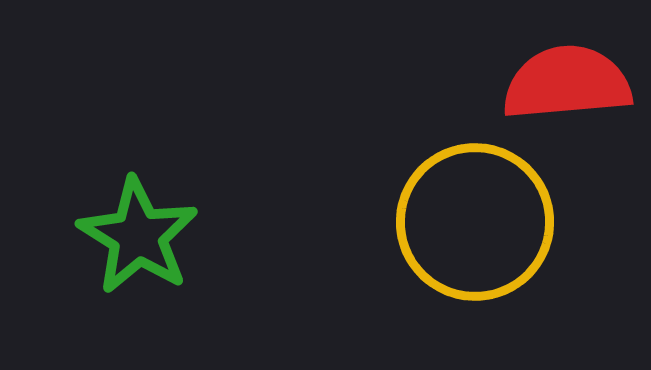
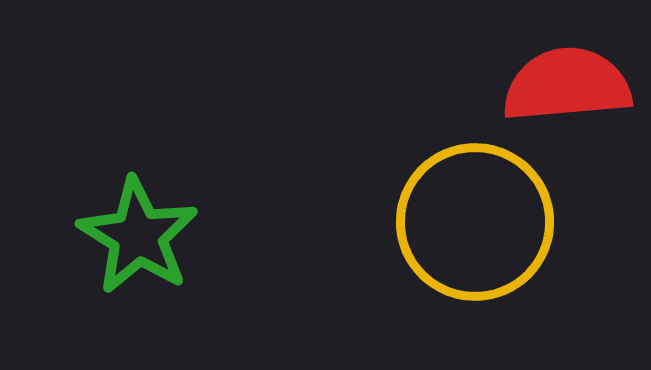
red semicircle: moved 2 px down
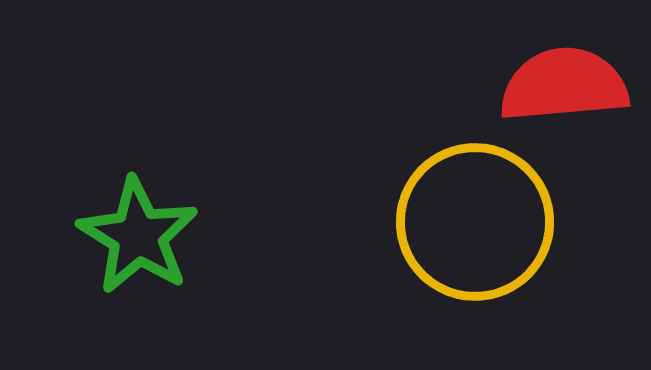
red semicircle: moved 3 px left
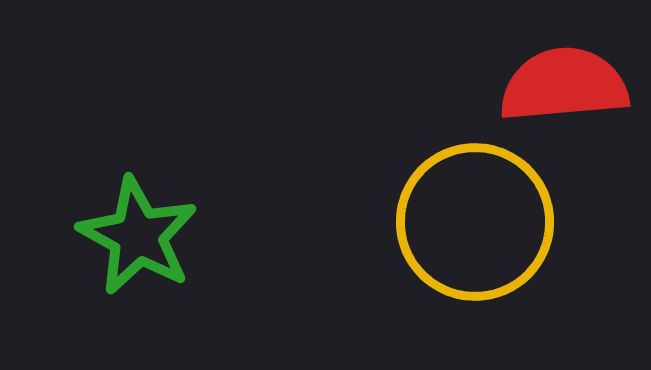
green star: rotated 3 degrees counterclockwise
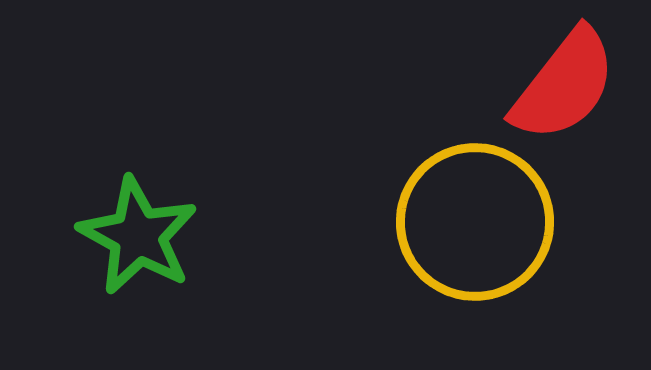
red semicircle: rotated 133 degrees clockwise
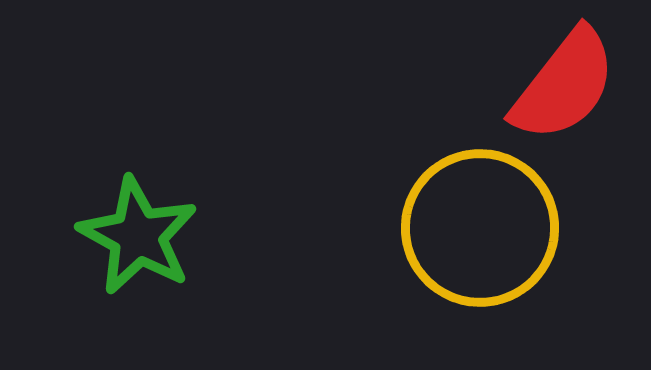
yellow circle: moved 5 px right, 6 px down
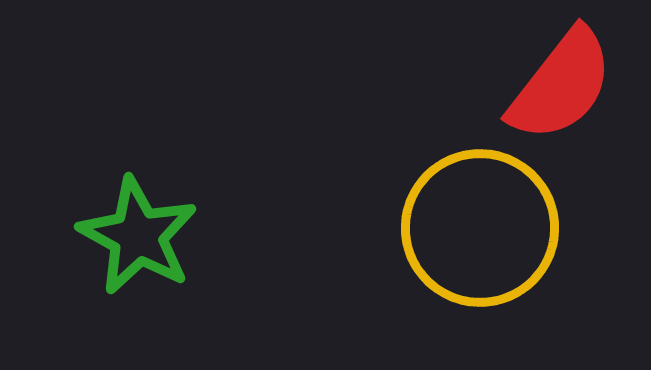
red semicircle: moved 3 px left
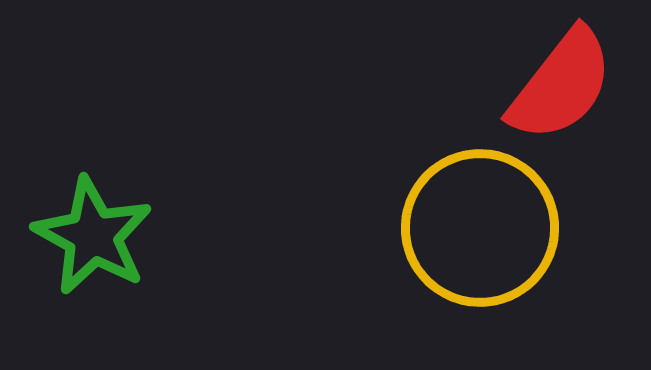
green star: moved 45 px left
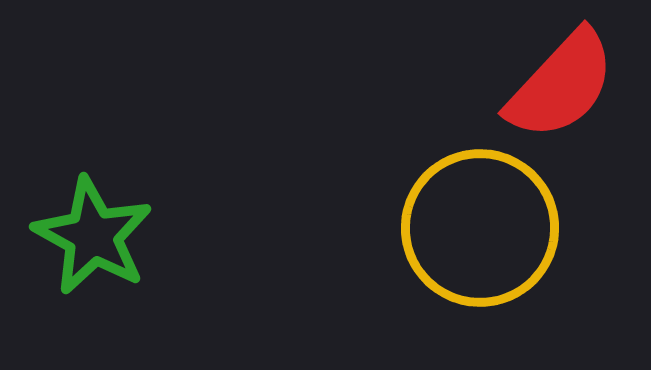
red semicircle: rotated 5 degrees clockwise
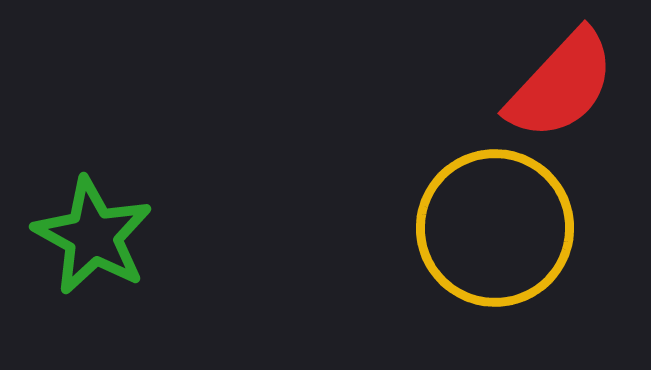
yellow circle: moved 15 px right
